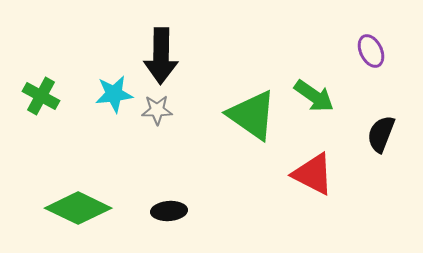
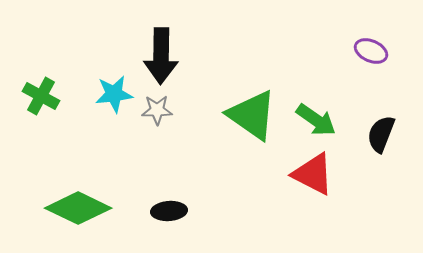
purple ellipse: rotated 40 degrees counterclockwise
green arrow: moved 2 px right, 24 px down
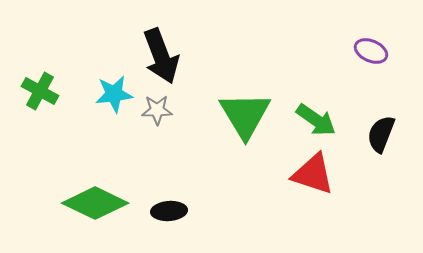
black arrow: rotated 22 degrees counterclockwise
green cross: moved 1 px left, 5 px up
green triangle: moved 7 px left; rotated 24 degrees clockwise
red triangle: rotated 9 degrees counterclockwise
green diamond: moved 17 px right, 5 px up
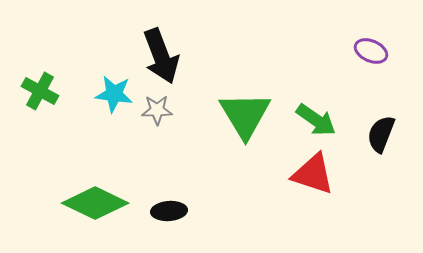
cyan star: rotated 15 degrees clockwise
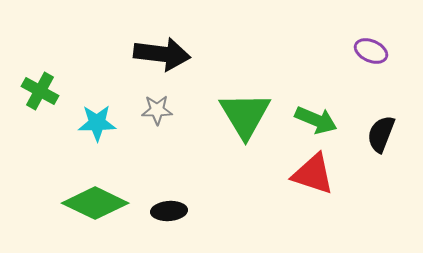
black arrow: moved 1 px right, 2 px up; rotated 62 degrees counterclockwise
cyan star: moved 17 px left, 29 px down; rotated 9 degrees counterclockwise
green arrow: rotated 12 degrees counterclockwise
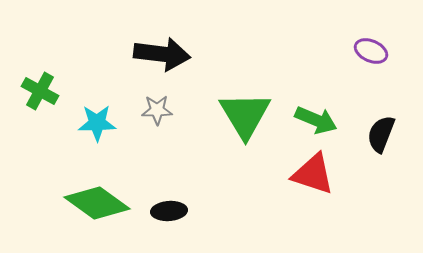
green diamond: moved 2 px right; rotated 10 degrees clockwise
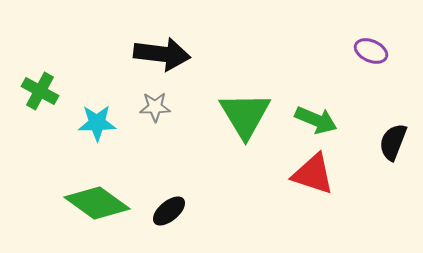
gray star: moved 2 px left, 3 px up
black semicircle: moved 12 px right, 8 px down
black ellipse: rotated 36 degrees counterclockwise
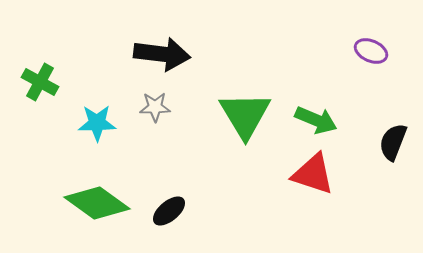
green cross: moved 9 px up
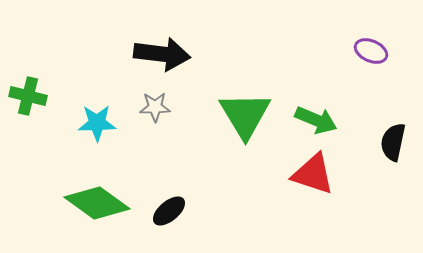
green cross: moved 12 px left, 14 px down; rotated 15 degrees counterclockwise
black semicircle: rotated 9 degrees counterclockwise
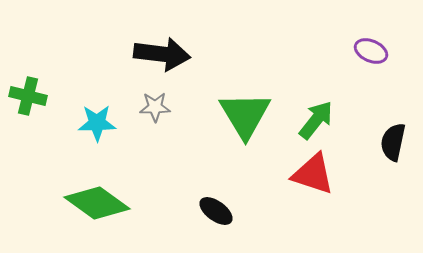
green arrow: rotated 75 degrees counterclockwise
black ellipse: moved 47 px right; rotated 76 degrees clockwise
